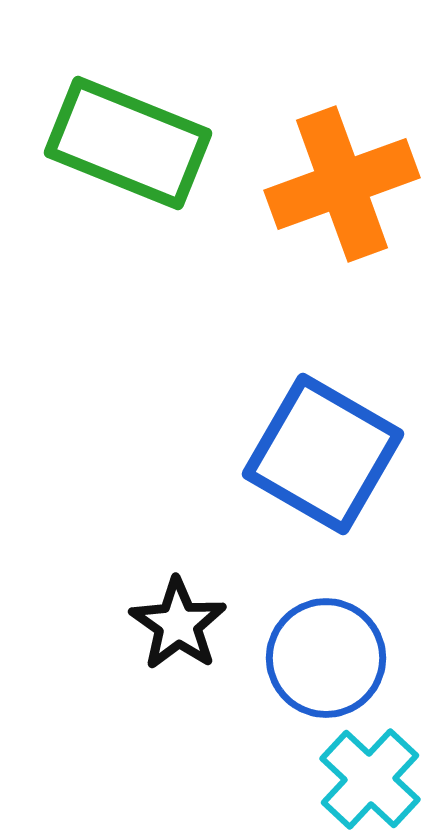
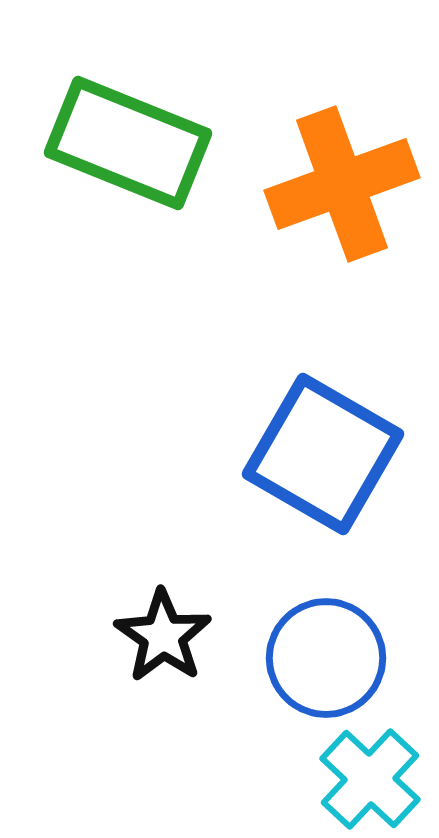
black star: moved 15 px left, 12 px down
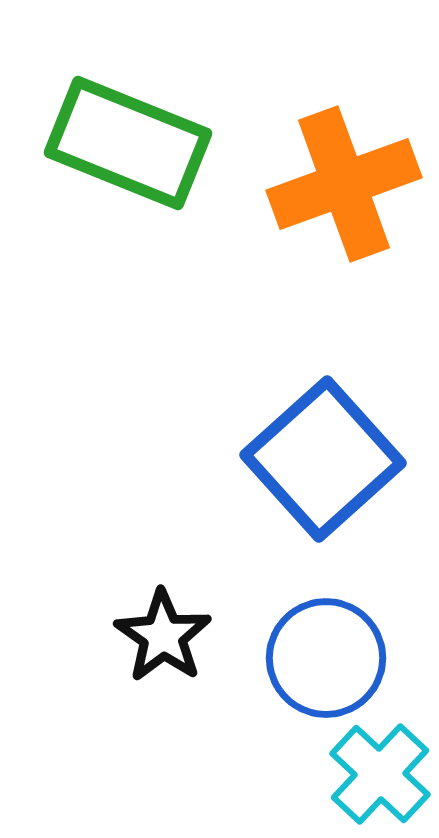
orange cross: moved 2 px right
blue square: moved 5 px down; rotated 18 degrees clockwise
cyan cross: moved 10 px right, 5 px up
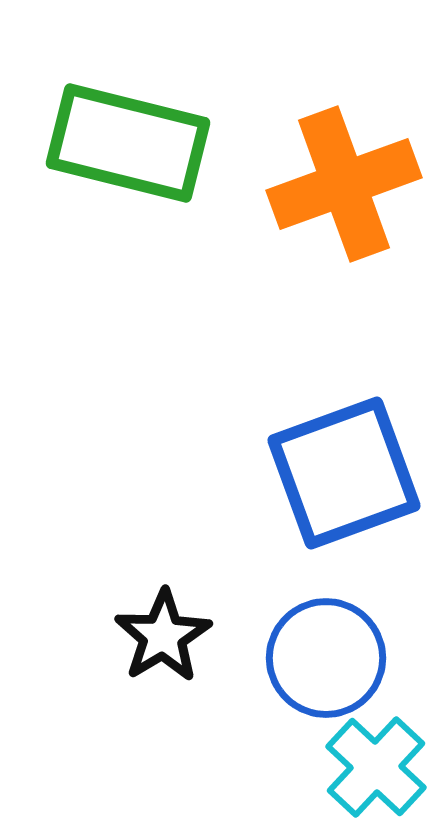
green rectangle: rotated 8 degrees counterclockwise
blue square: moved 21 px right, 14 px down; rotated 22 degrees clockwise
black star: rotated 6 degrees clockwise
cyan cross: moved 4 px left, 7 px up
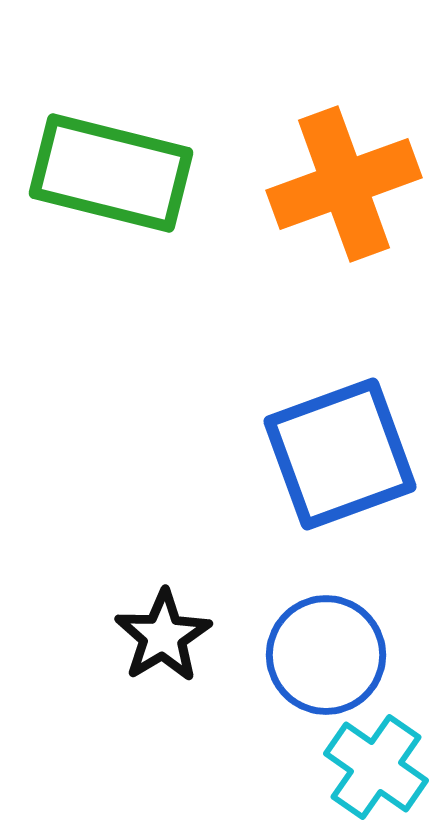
green rectangle: moved 17 px left, 30 px down
blue square: moved 4 px left, 19 px up
blue circle: moved 3 px up
cyan cross: rotated 8 degrees counterclockwise
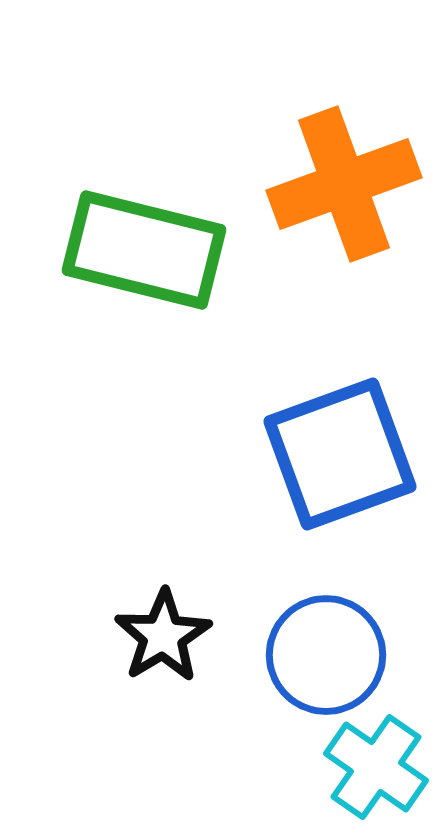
green rectangle: moved 33 px right, 77 px down
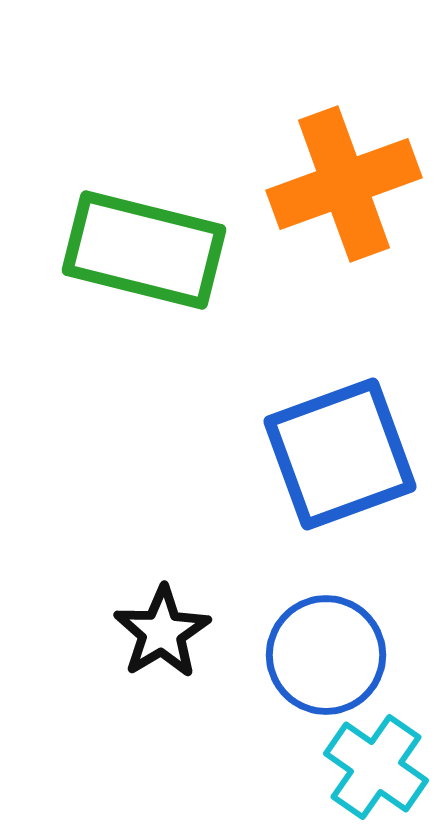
black star: moved 1 px left, 4 px up
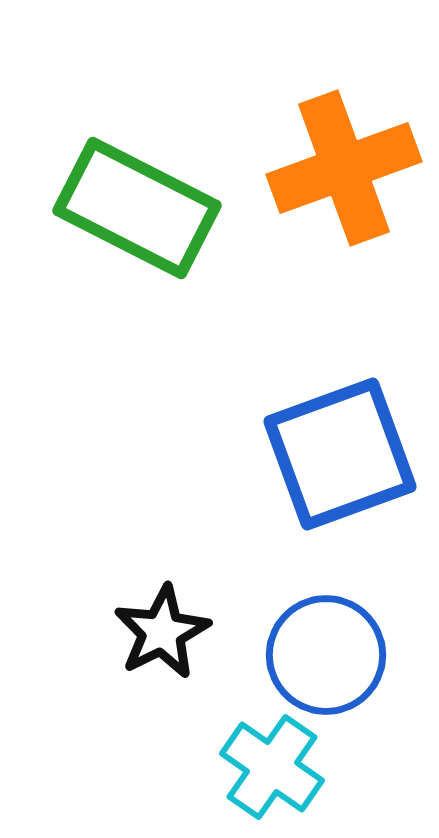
orange cross: moved 16 px up
green rectangle: moved 7 px left, 42 px up; rotated 13 degrees clockwise
black star: rotated 4 degrees clockwise
cyan cross: moved 104 px left
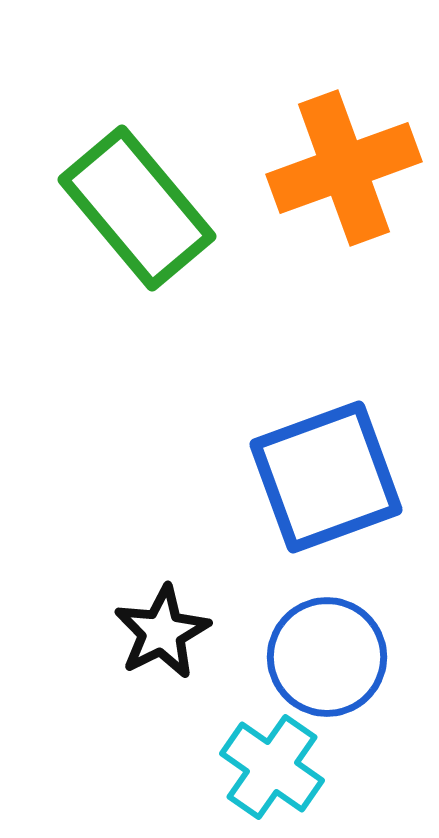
green rectangle: rotated 23 degrees clockwise
blue square: moved 14 px left, 23 px down
blue circle: moved 1 px right, 2 px down
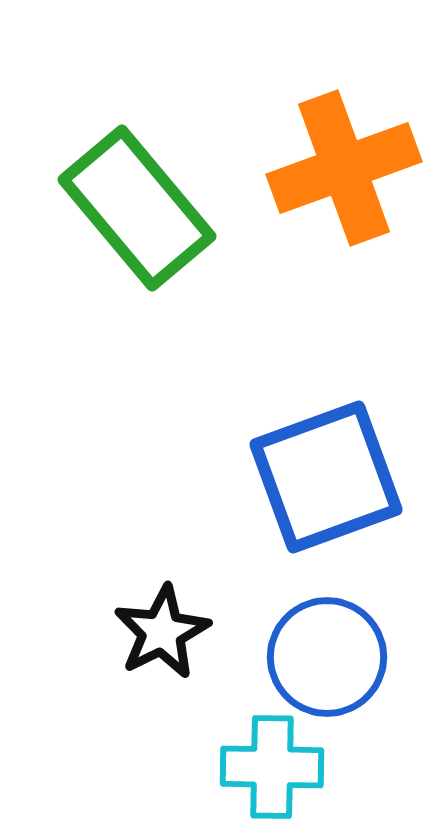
cyan cross: rotated 34 degrees counterclockwise
